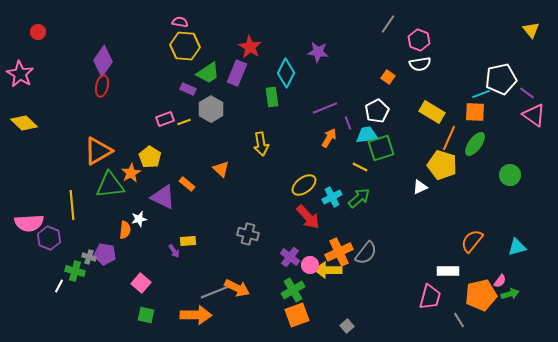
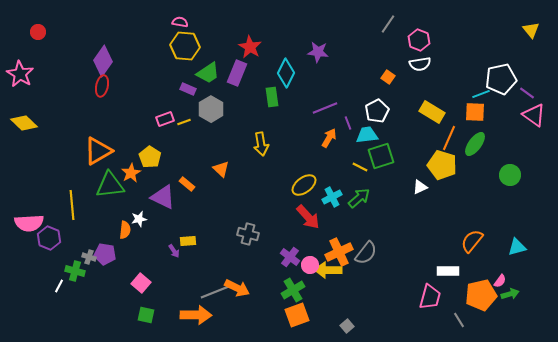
green square at (381, 148): moved 8 px down
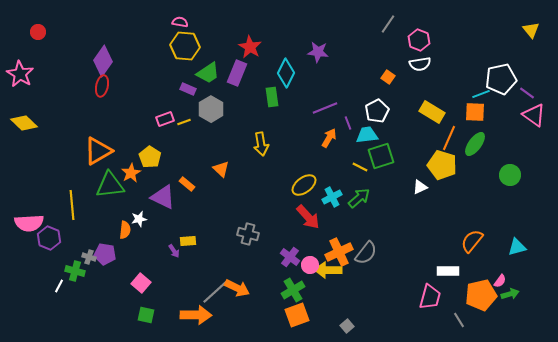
gray line at (215, 292): rotated 20 degrees counterclockwise
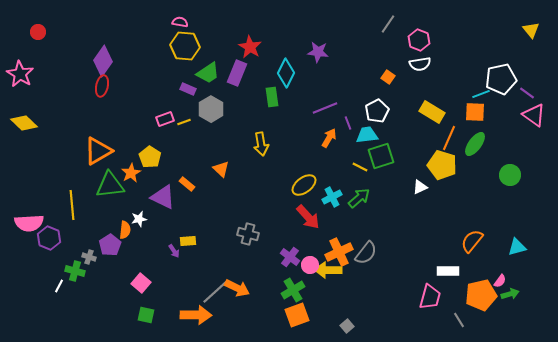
purple pentagon at (105, 254): moved 5 px right, 9 px up; rotated 30 degrees clockwise
